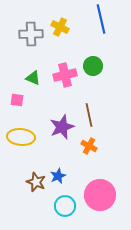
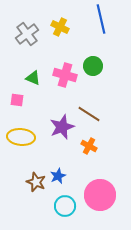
gray cross: moved 4 px left; rotated 35 degrees counterclockwise
pink cross: rotated 30 degrees clockwise
brown line: moved 1 px up; rotated 45 degrees counterclockwise
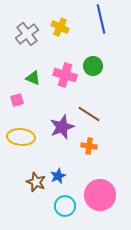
pink square: rotated 24 degrees counterclockwise
orange cross: rotated 21 degrees counterclockwise
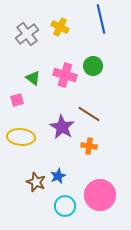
green triangle: rotated 14 degrees clockwise
purple star: rotated 20 degrees counterclockwise
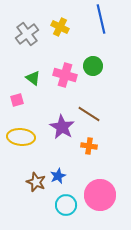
cyan circle: moved 1 px right, 1 px up
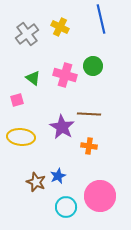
brown line: rotated 30 degrees counterclockwise
pink circle: moved 1 px down
cyan circle: moved 2 px down
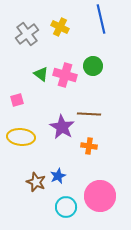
green triangle: moved 8 px right, 4 px up
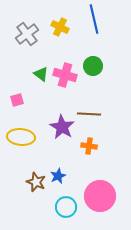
blue line: moved 7 px left
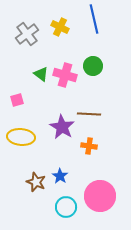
blue star: moved 2 px right; rotated 14 degrees counterclockwise
